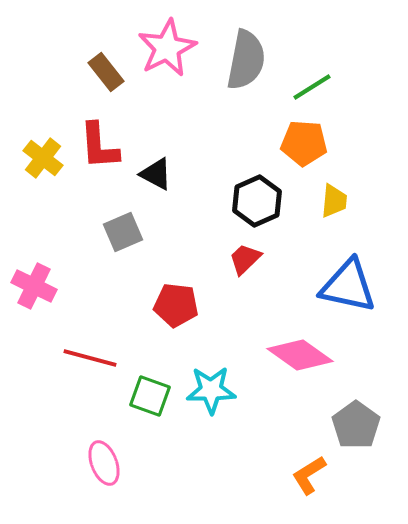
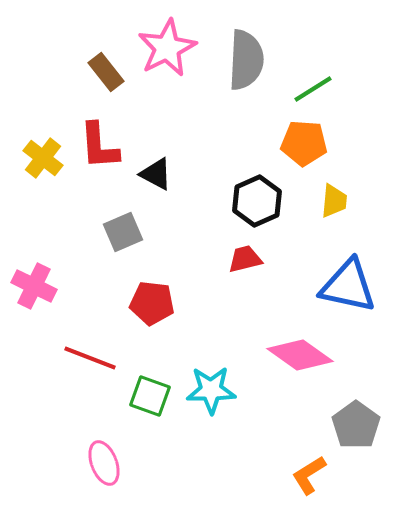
gray semicircle: rotated 8 degrees counterclockwise
green line: moved 1 px right, 2 px down
red trapezoid: rotated 30 degrees clockwise
red pentagon: moved 24 px left, 2 px up
red line: rotated 6 degrees clockwise
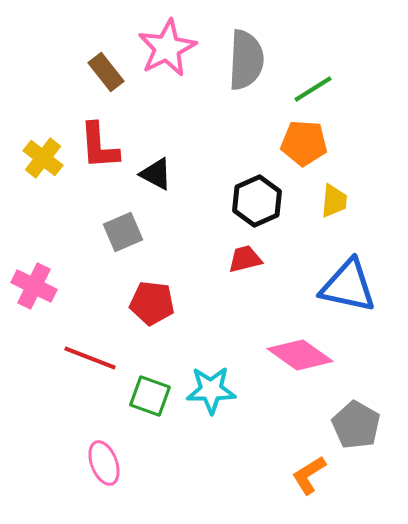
gray pentagon: rotated 6 degrees counterclockwise
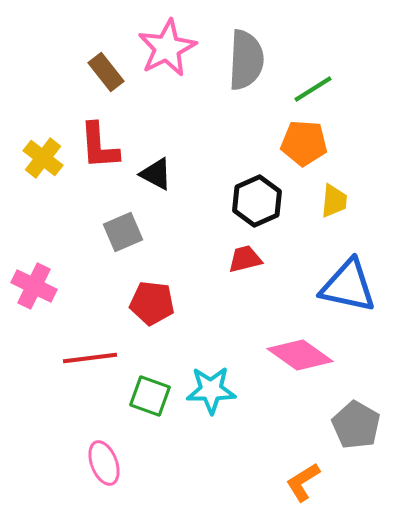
red line: rotated 28 degrees counterclockwise
orange L-shape: moved 6 px left, 7 px down
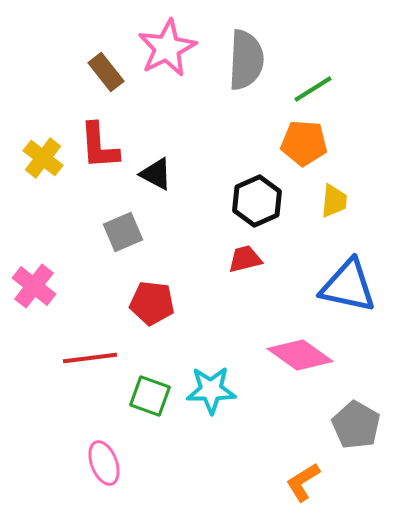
pink cross: rotated 12 degrees clockwise
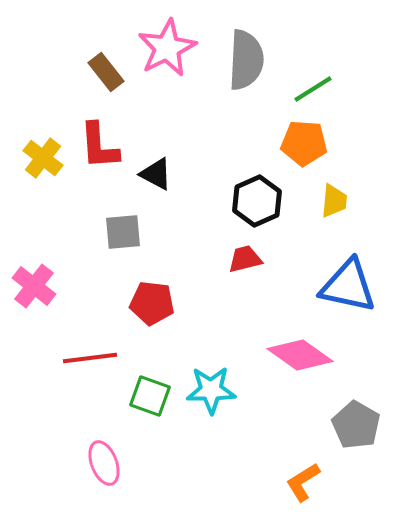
gray square: rotated 18 degrees clockwise
